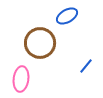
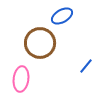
blue ellipse: moved 5 px left
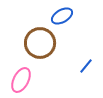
pink ellipse: moved 1 px down; rotated 20 degrees clockwise
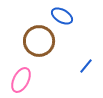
blue ellipse: rotated 60 degrees clockwise
brown circle: moved 1 px left, 2 px up
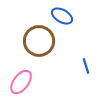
blue line: rotated 56 degrees counterclockwise
pink ellipse: moved 2 px down; rotated 10 degrees clockwise
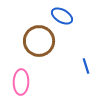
pink ellipse: rotated 35 degrees counterclockwise
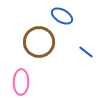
brown circle: moved 1 px down
blue line: moved 14 px up; rotated 35 degrees counterclockwise
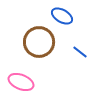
blue line: moved 6 px left
pink ellipse: rotated 70 degrees counterclockwise
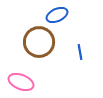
blue ellipse: moved 5 px left, 1 px up; rotated 55 degrees counterclockwise
blue line: rotated 42 degrees clockwise
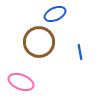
blue ellipse: moved 2 px left, 1 px up
